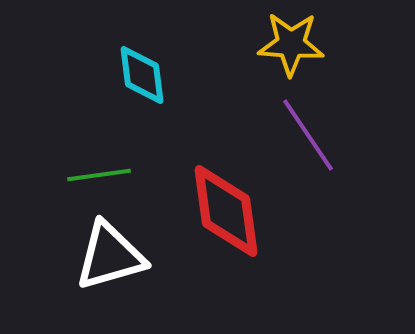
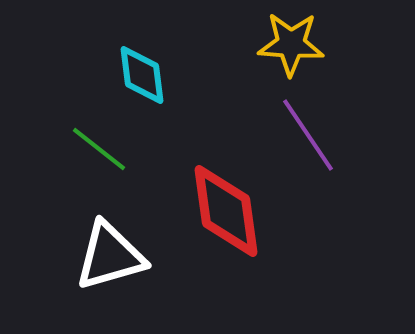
green line: moved 26 px up; rotated 46 degrees clockwise
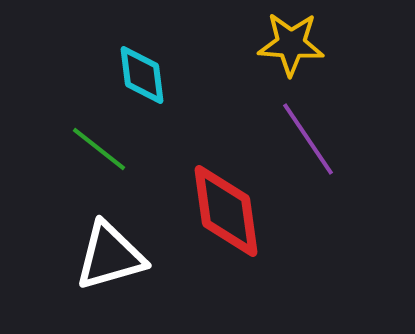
purple line: moved 4 px down
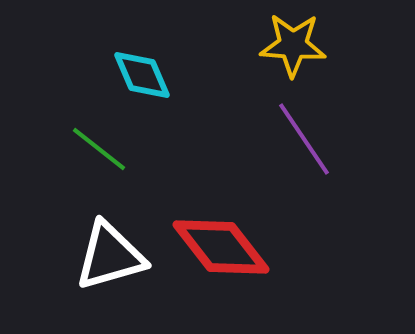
yellow star: moved 2 px right, 1 px down
cyan diamond: rotated 16 degrees counterclockwise
purple line: moved 4 px left
red diamond: moved 5 px left, 36 px down; rotated 30 degrees counterclockwise
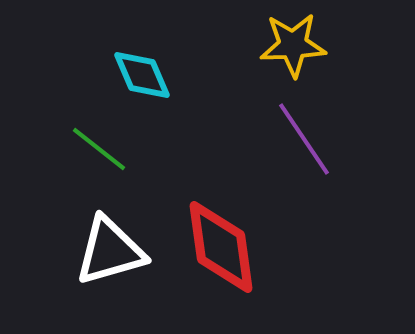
yellow star: rotated 6 degrees counterclockwise
red diamond: rotated 30 degrees clockwise
white triangle: moved 5 px up
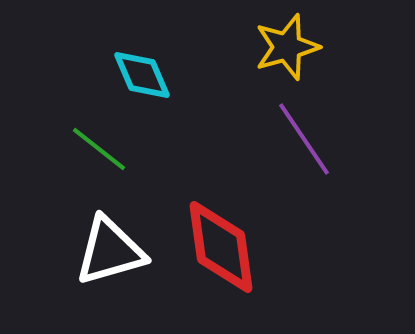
yellow star: moved 6 px left, 2 px down; rotated 14 degrees counterclockwise
